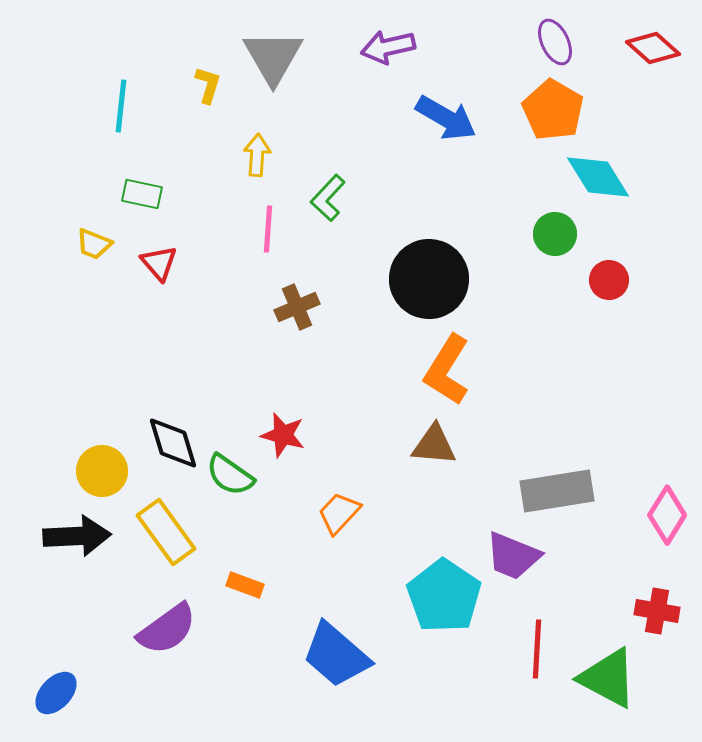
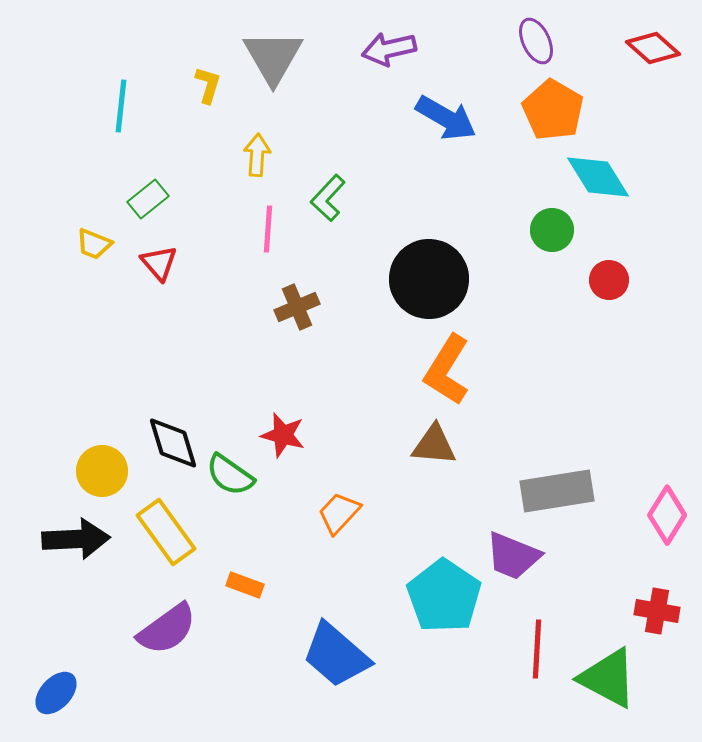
purple ellipse: moved 19 px left, 1 px up
purple arrow: moved 1 px right, 2 px down
green rectangle: moved 6 px right, 5 px down; rotated 51 degrees counterclockwise
green circle: moved 3 px left, 4 px up
black arrow: moved 1 px left, 3 px down
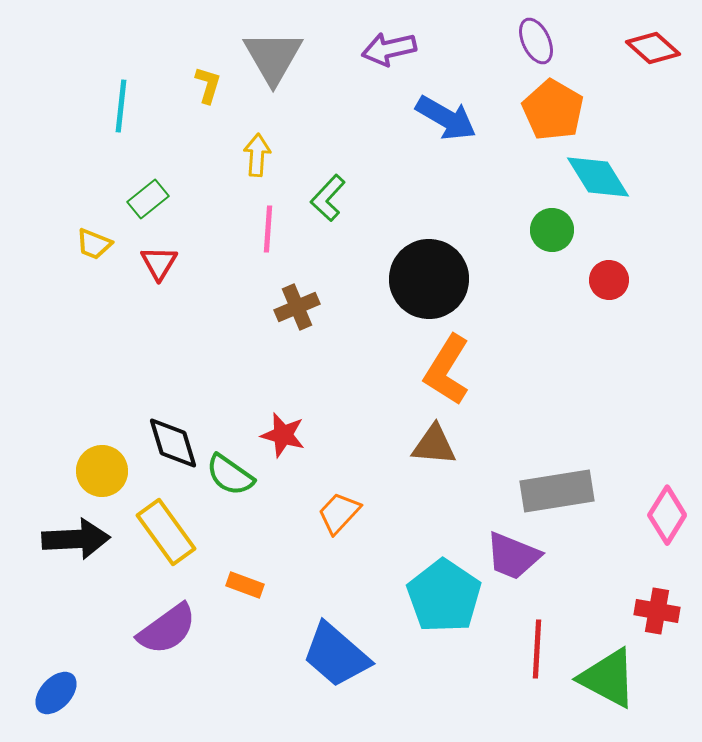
red triangle: rotated 12 degrees clockwise
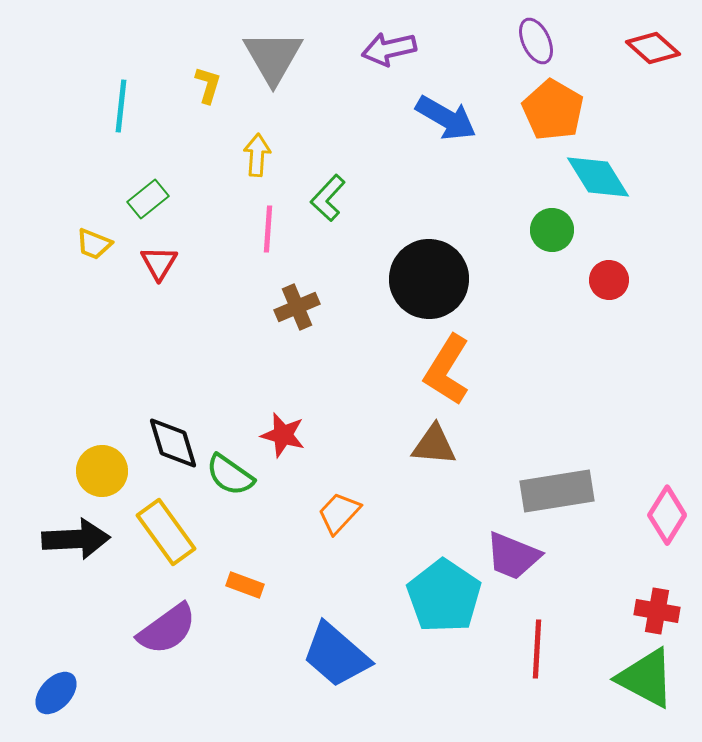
green triangle: moved 38 px right
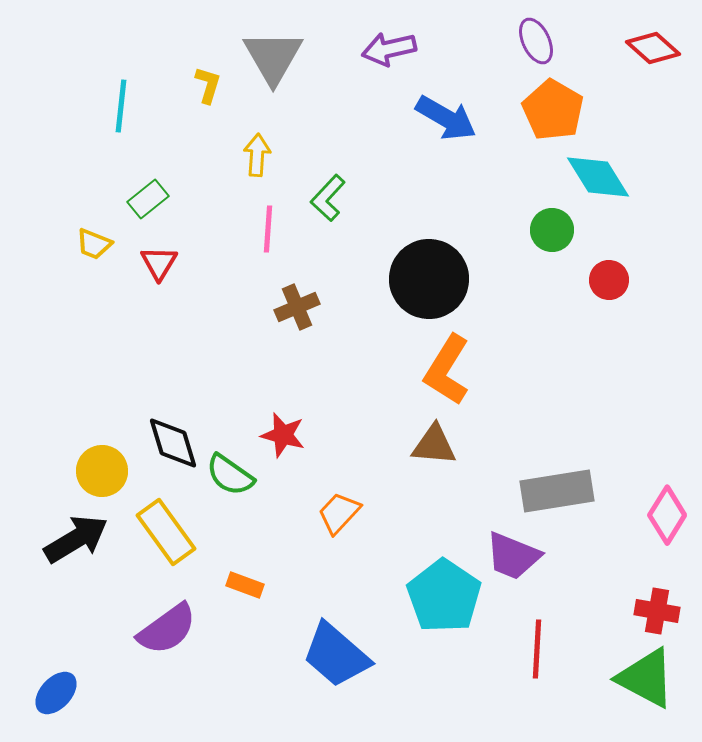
black arrow: rotated 28 degrees counterclockwise
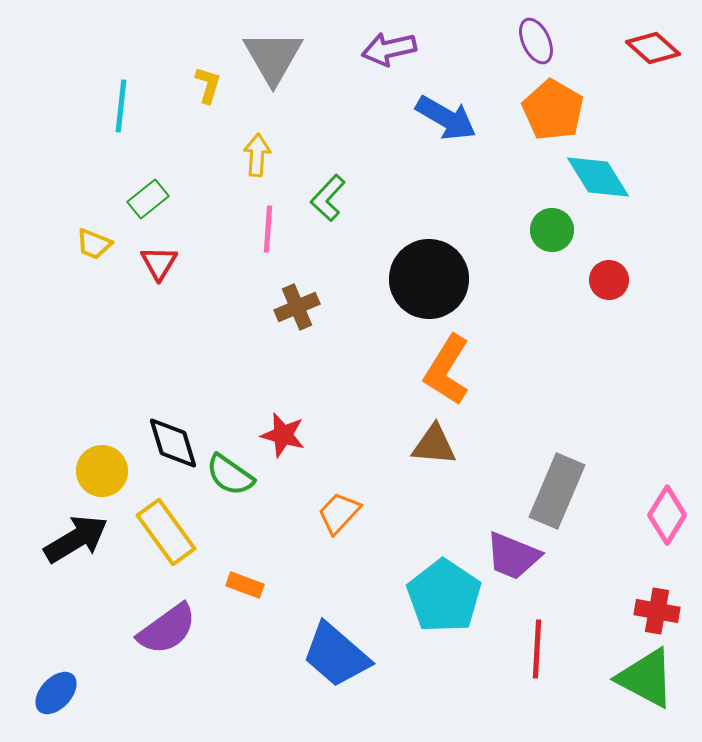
gray rectangle: rotated 58 degrees counterclockwise
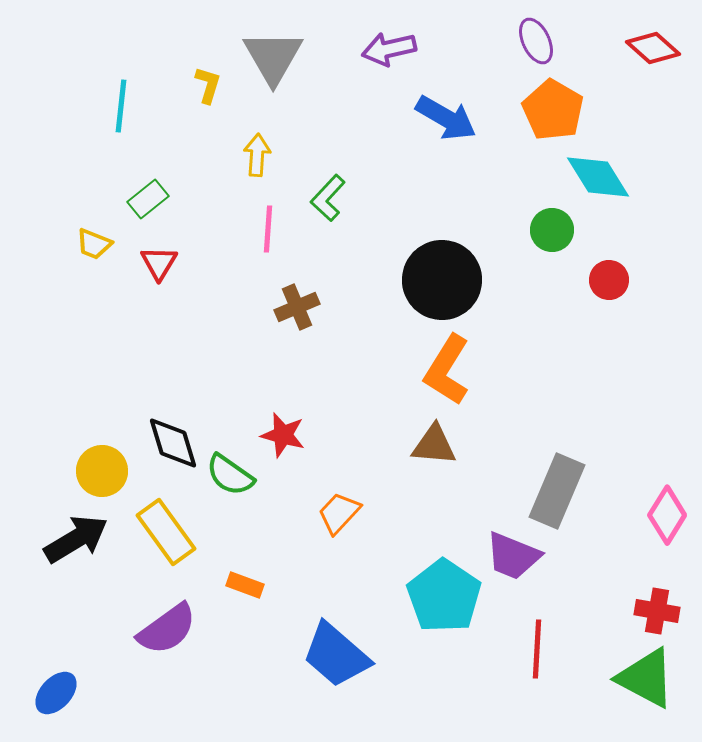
black circle: moved 13 px right, 1 px down
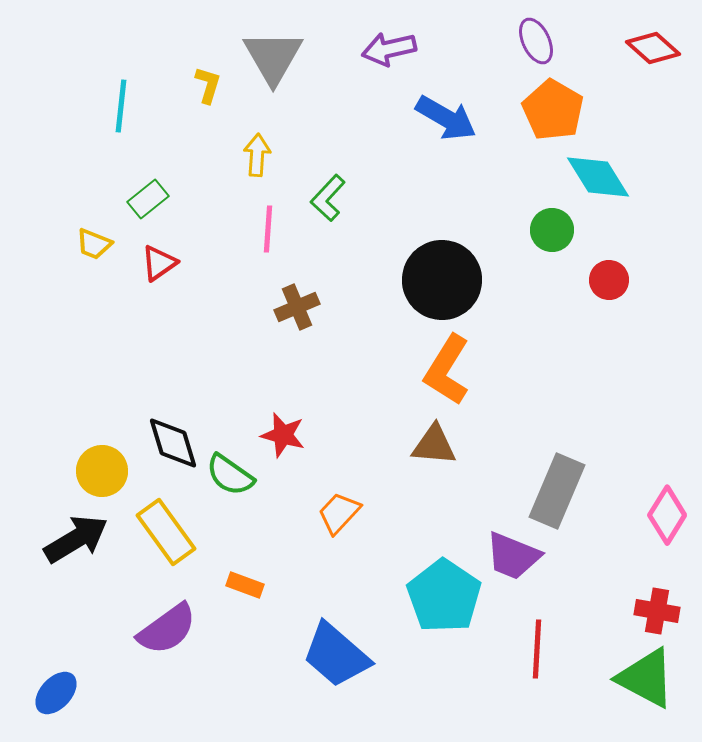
red triangle: rotated 24 degrees clockwise
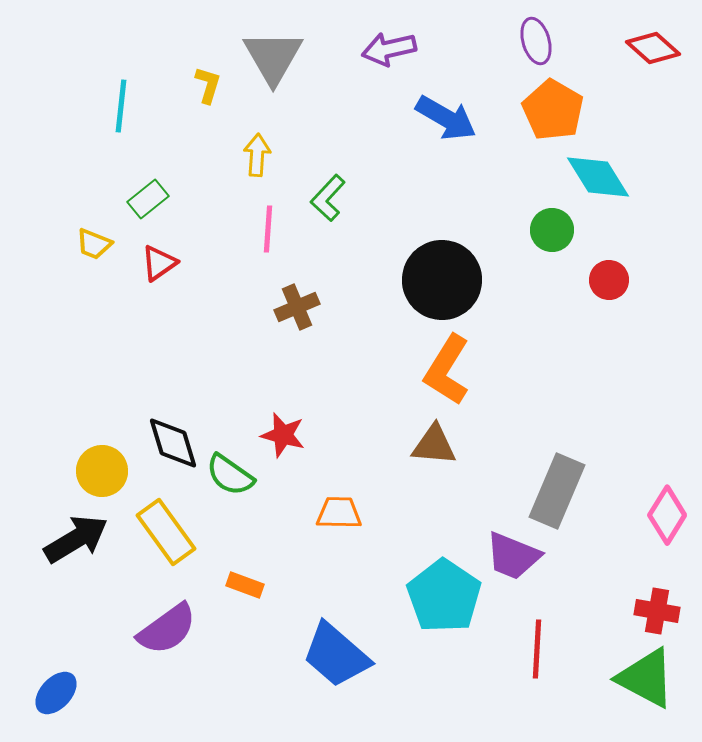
purple ellipse: rotated 9 degrees clockwise
orange trapezoid: rotated 48 degrees clockwise
